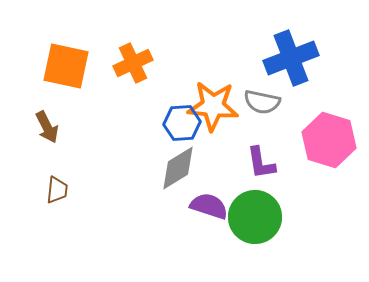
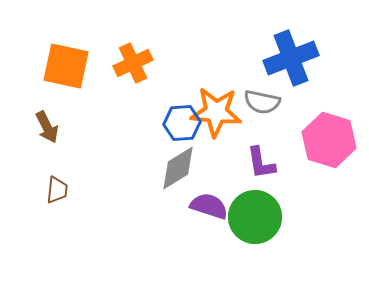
orange star: moved 3 px right, 6 px down
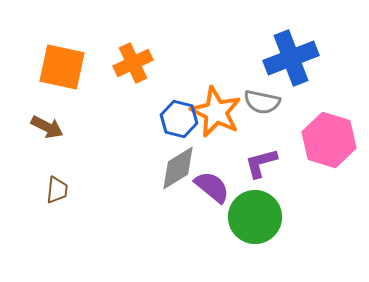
orange square: moved 4 px left, 1 px down
orange star: rotated 21 degrees clockwise
blue hexagon: moved 3 px left, 4 px up; rotated 18 degrees clockwise
brown arrow: rotated 36 degrees counterclockwise
purple L-shape: rotated 84 degrees clockwise
purple semicircle: moved 3 px right, 19 px up; rotated 21 degrees clockwise
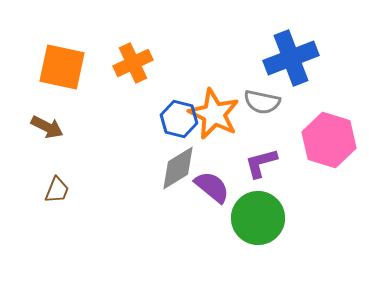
orange star: moved 2 px left, 2 px down
brown trapezoid: rotated 16 degrees clockwise
green circle: moved 3 px right, 1 px down
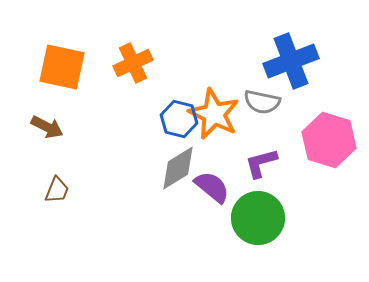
blue cross: moved 3 px down
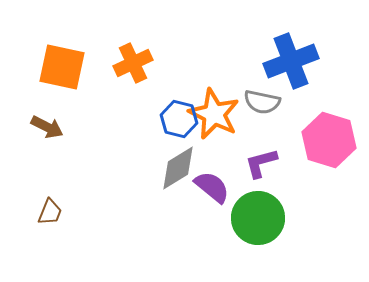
brown trapezoid: moved 7 px left, 22 px down
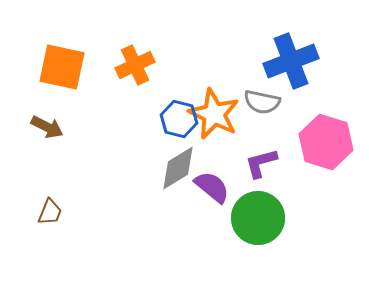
orange cross: moved 2 px right, 2 px down
pink hexagon: moved 3 px left, 2 px down
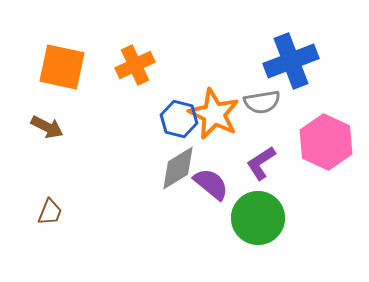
gray semicircle: rotated 21 degrees counterclockwise
pink hexagon: rotated 8 degrees clockwise
purple L-shape: rotated 18 degrees counterclockwise
purple semicircle: moved 1 px left, 3 px up
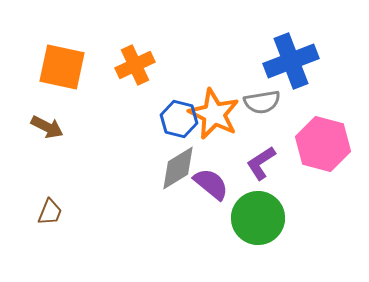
pink hexagon: moved 3 px left, 2 px down; rotated 10 degrees counterclockwise
